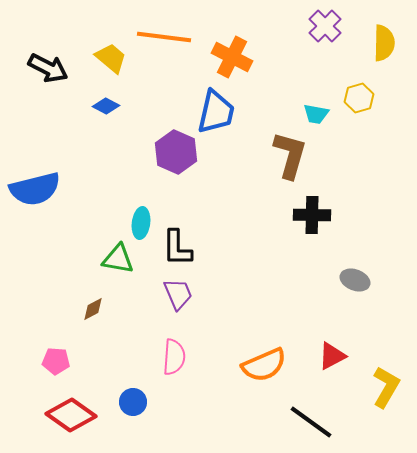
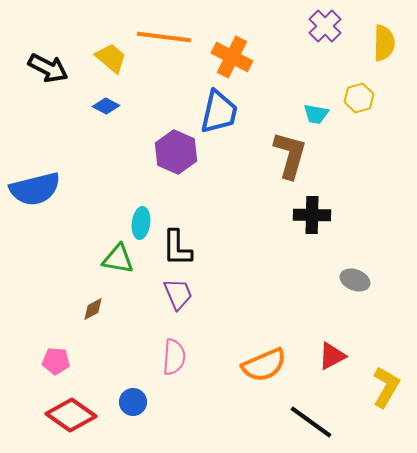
blue trapezoid: moved 3 px right
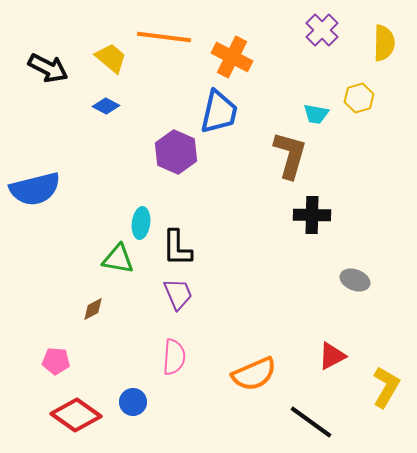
purple cross: moved 3 px left, 4 px down
orange semicircle: moved 10 px left, 9 px down
red diamond: moved 5 px right
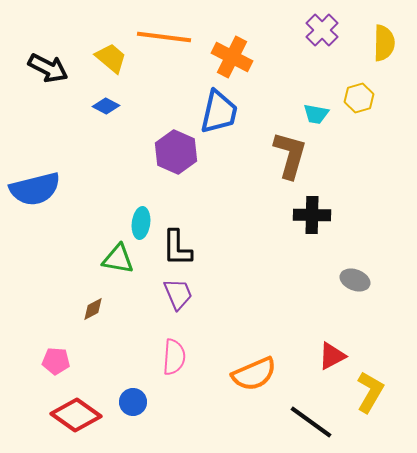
yellow L-shape: moved 16 px left, 5 px down
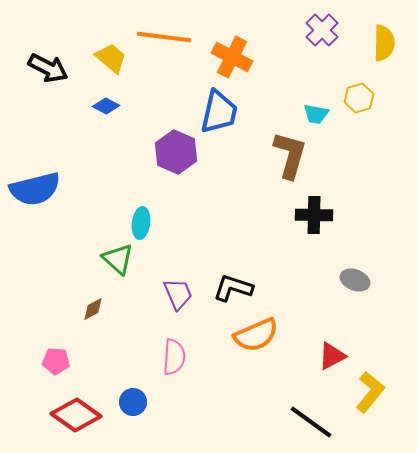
black cross: moved 2 px right
black L-shape: moved 56 px right, 40 px down; rotated 108 degrees clockwise
green triangle: rotated 32 degrees clockwise
orange semicircle: moved 2 px right, 39 px up
yellow L-shape: rotated 9 degrees clockwise
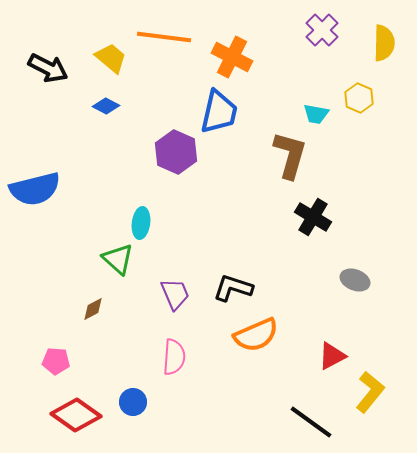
yellow hexagon: rotated 20 degrees counterclockwise
black cross: moved 1 px left, 2 px down; rotated 30 degrees clockwise
purple trapezoid: moved 3 px left
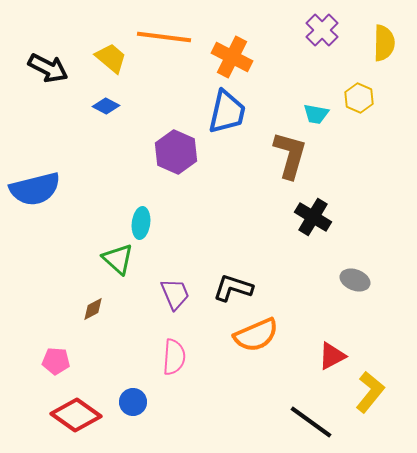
blue trapezoid: moved 8 px right
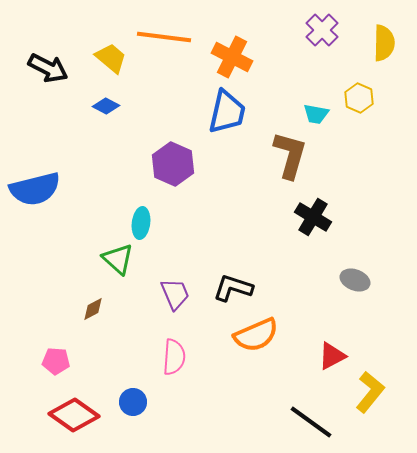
purple hexagon: moved 3 px left, 12 px down
red diamond: moved 2 px left
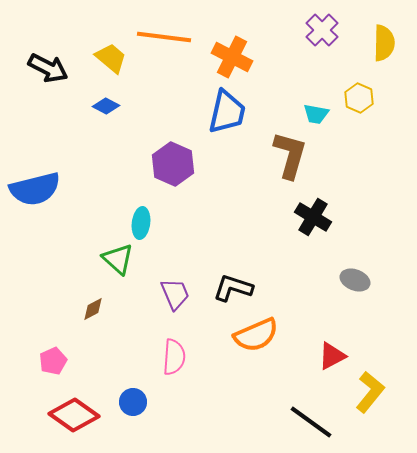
pink pentagon: moved 3 px left; rotated 28 degrees counterclockwise
